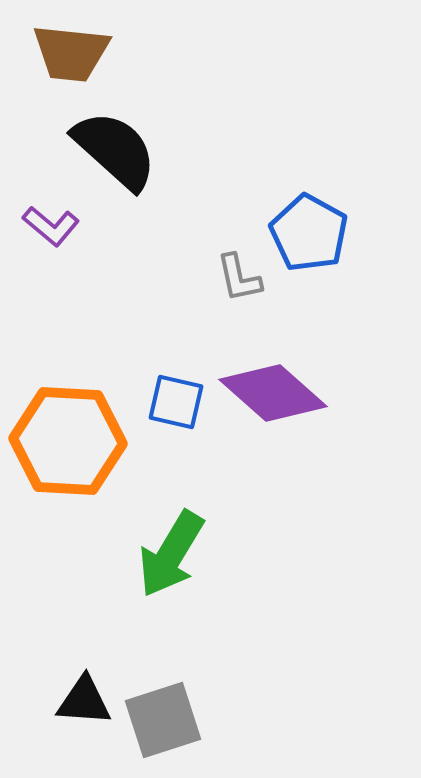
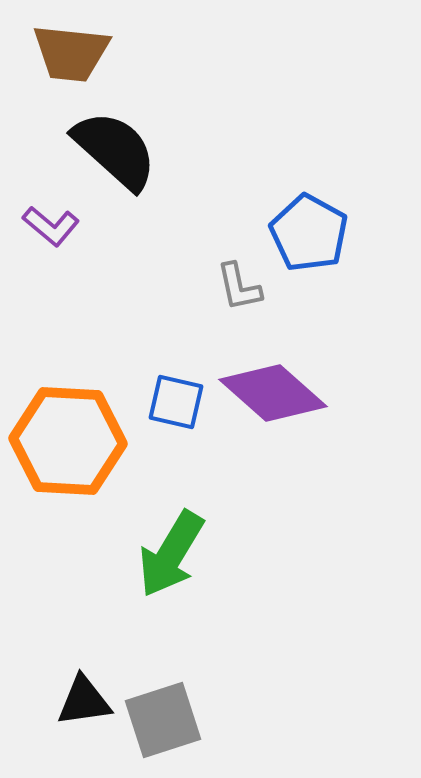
gray L-shape: moved 9 px down
black triangle: rotated 12 degrees counterclockwise
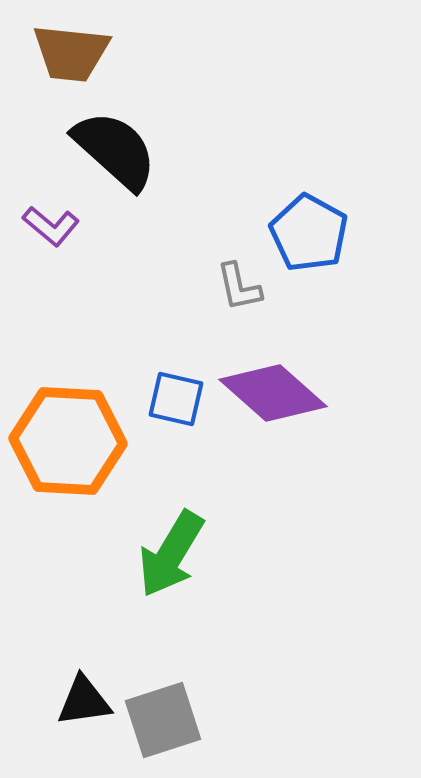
blue square: moved 3 px up
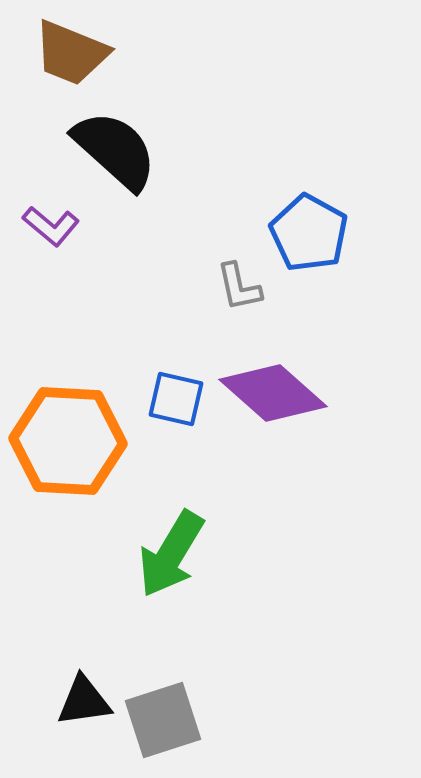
brown trapezoid: rotated 16 degrees clockwise
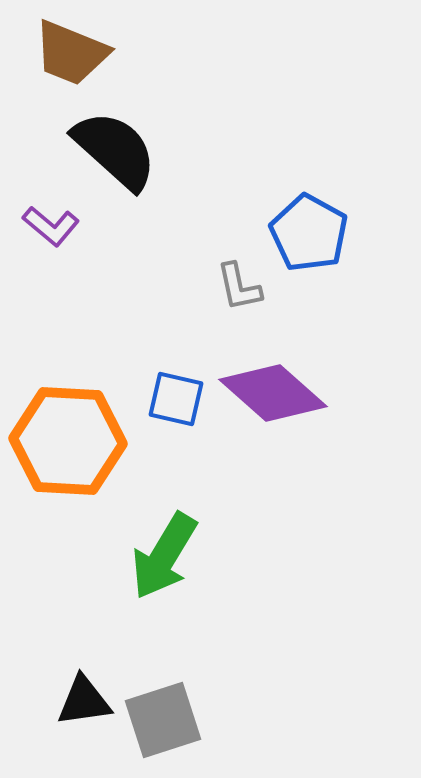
green arrow: moved 7 px left, 2 px down
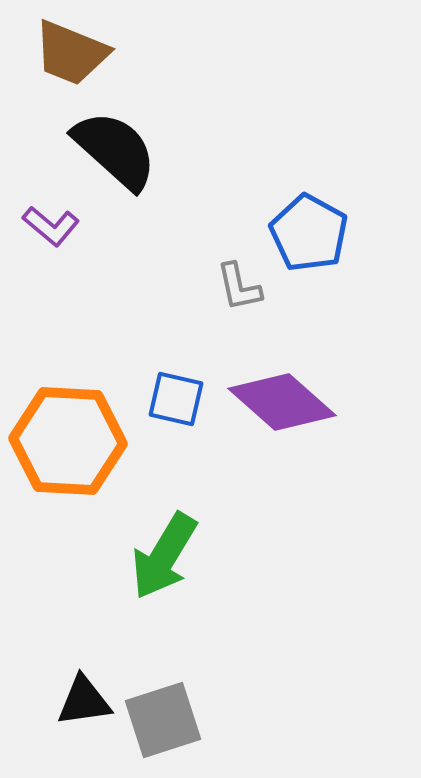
purple diamond: moved 9 px right, 9 px down
